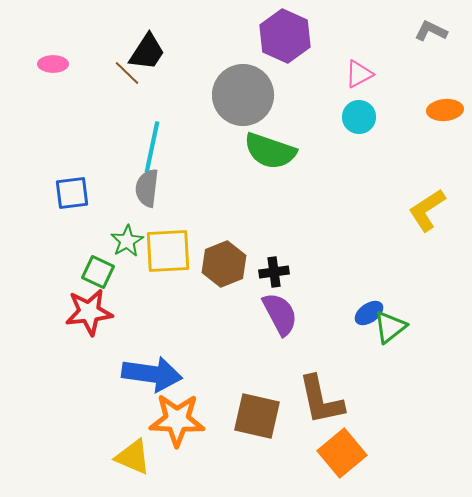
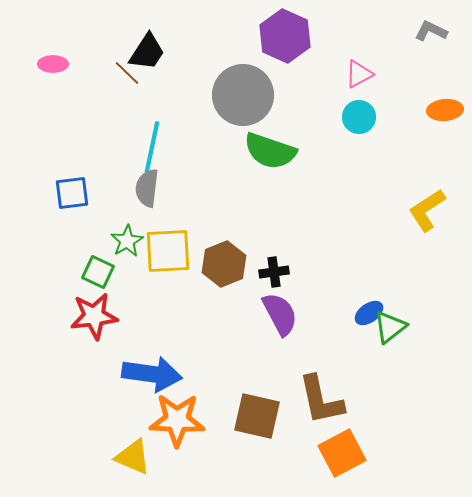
red star: moved 5 px right, 4 px down
orange square: rotated 12 degrees clockwise
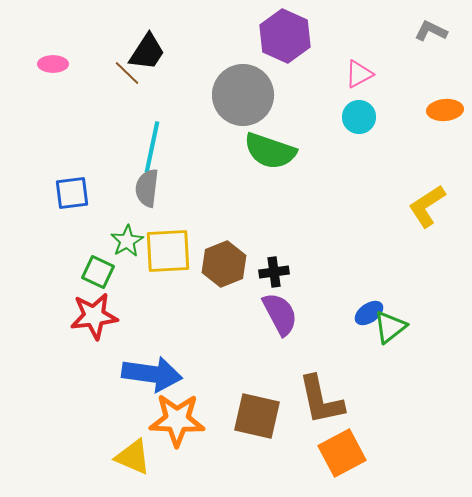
yellow L-shape: moved 4 px up
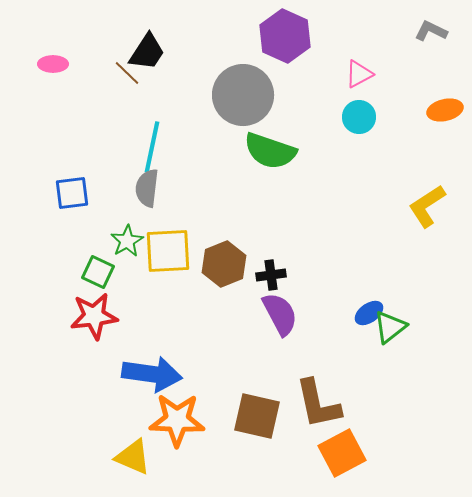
orange ellipse: rotated 8 degrees counterclockwise
black cross: moved 3 px left, 3 px down
brown L-shape: moved 3 px left, 4 px down
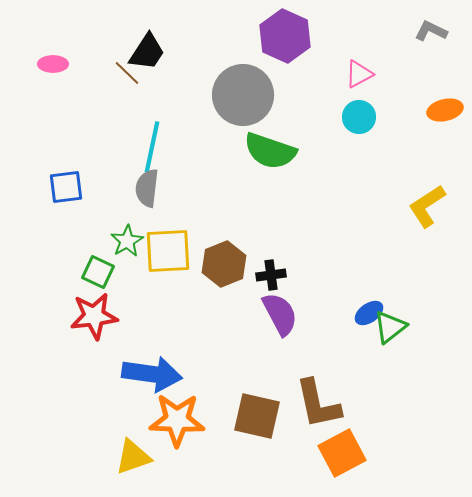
blue square: moved 6 px left, 6 px up
yellow triangle: rotated 42 degrees counterclockwise
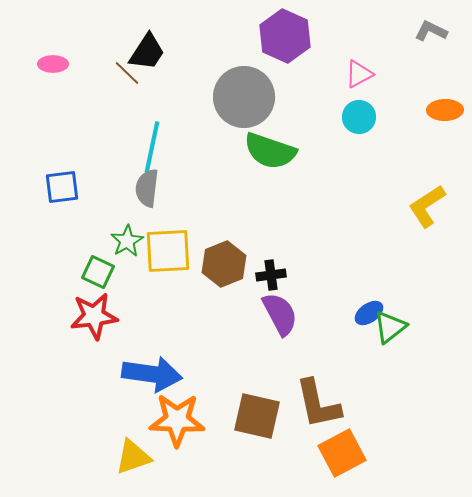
gray circle: moved 1 px right, 2 px down
orange ellipse: rotated 12 degrees clockwise
blue square: moved 4 px left
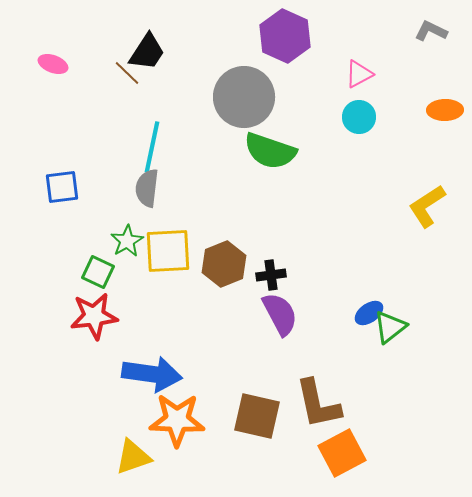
pink ellipse: rotated 20 degrees clockwise
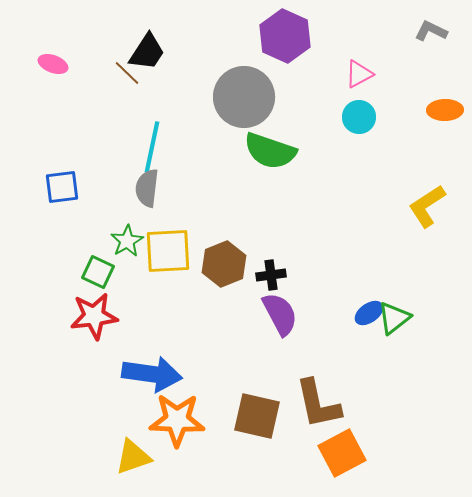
green triangle: moved 4 px right, 9 px up
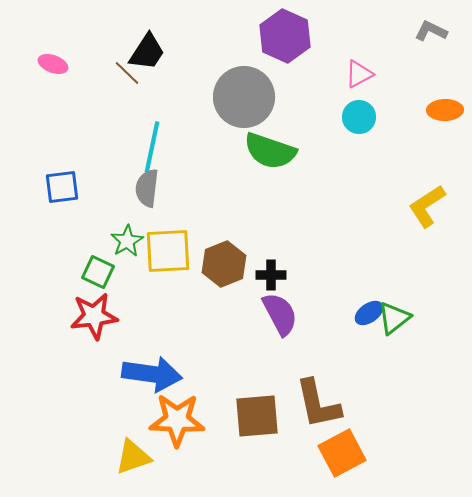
black cross: rotated 8 degrees clockwise
brown square: rotated 18 degrees counterclockwise
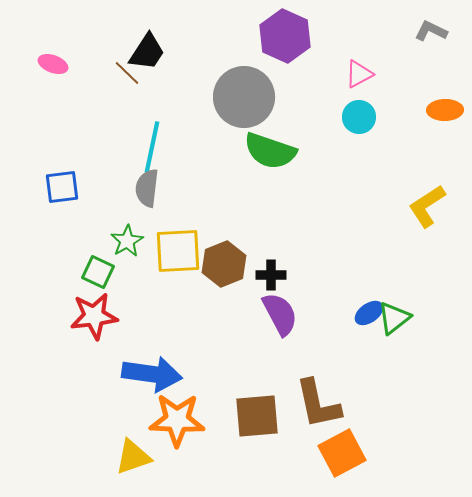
yellow square: moved 10 px right
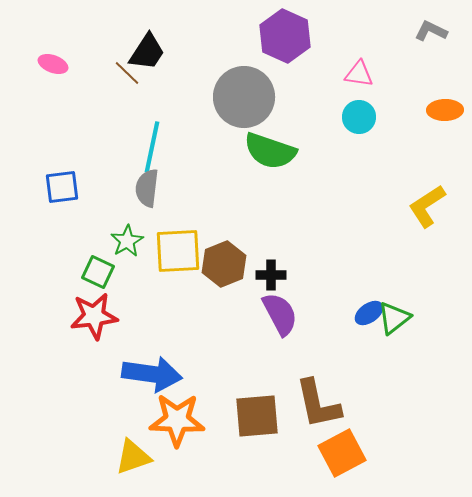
pink triangle: rotated 36 degrees clockwise
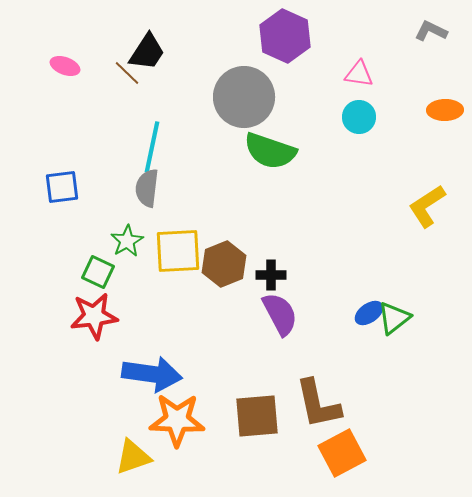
pink ellipse: moved 12 px right, 2 px down
